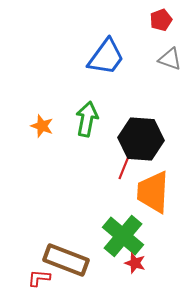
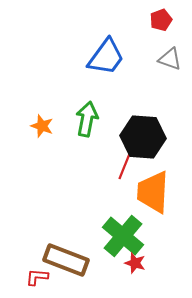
black hexagon: moved 2 px right, 2 px up
red L-shape: moved 2 px left, 1 px up
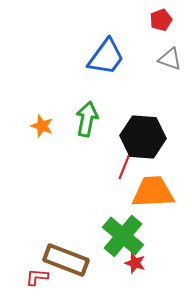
orange trapezoid: rotated 84 degrees clockwise
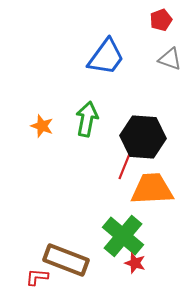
orange trapezoid: moved 1 px left, 3 px up
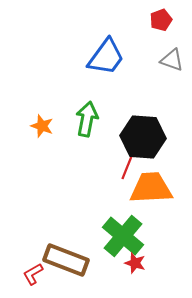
gray triangle: moved 2 px right, 1 px down
red line: moved 3 px right
orange trapezoid: moved 1 px left, 1 px up
red L-shape: moved 4 px left, 3 px up; rotated 35 degrees counterclockwise
